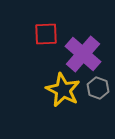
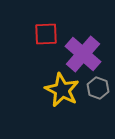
yellow star: moved 1 px left
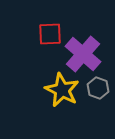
red square: moved 4 px right
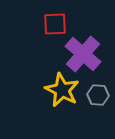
red square: moved 5 px right, 10 px up
gray hexagon: moved 7 px down; rotated 15 degrees counterclockwise
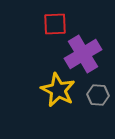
purple cross: rotated 18 degrees clockwise
yellow star: moved 4 px left
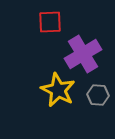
red square: moved 5 px left, 2 px up
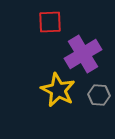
gray hexagon: moved 1 px right
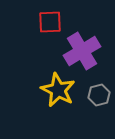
purple cross: moved 1 px left, 3 px up
gray hexagon: rotated 20 degrees counterclockwise
